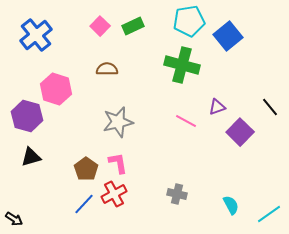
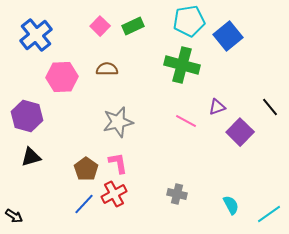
pink hexagon: moved 6 px right, 12 px up; rotated 20 degrees counterclockwise
black arrow: moved 3 px up
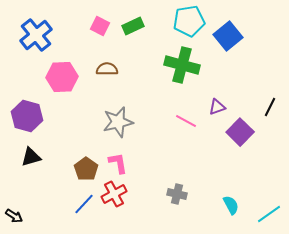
pink square: rotated 18 degrees counterclockwise
black line: rotated 66 degrees clockwise
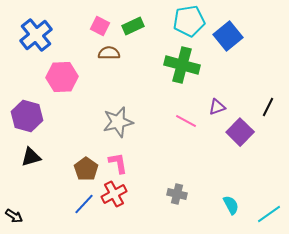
brown semicircle: moved 2 px right, 16 px up
black line: moved 2 px left
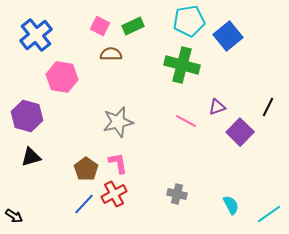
brown semicircle: moved 2 px right, 1 px down
pink hexagon: rotated 12 degrees clockwise
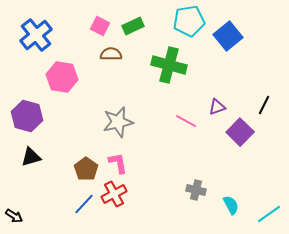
green cross: moved 13 px left
black line: moved 4 px left, 2 px up
gray cross: moved 19 px right, 4 px up
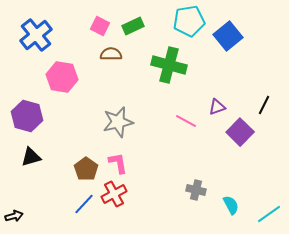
black arrow: rotated 48 degrees counterclockwise
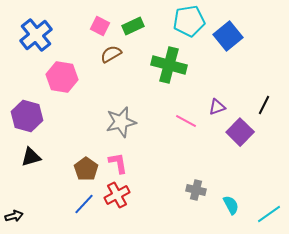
brown semicircle: rotated 30 degrees counterclockwise
gray star: moved 3 px right
red cross: moved 3 px right, 1 px down
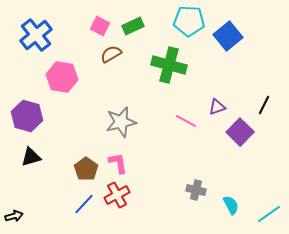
cyan pentagon: rotated 12 degrees clockwise
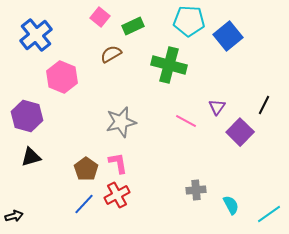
pink square: moved 9 px up; rotated 12 degrees clockwise
pink hexagon: rotated 12 degrees clockwise
purple triangle: rotated 36 degrees counterclockwise
gray cross: rotated 18 degrees counterclockwise
